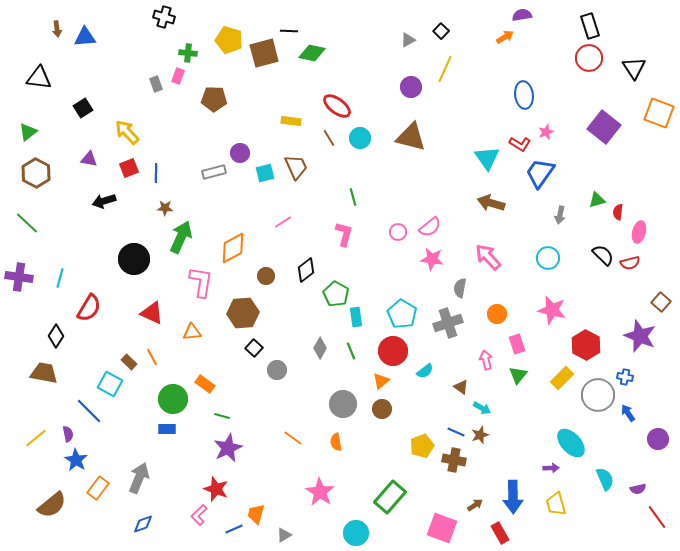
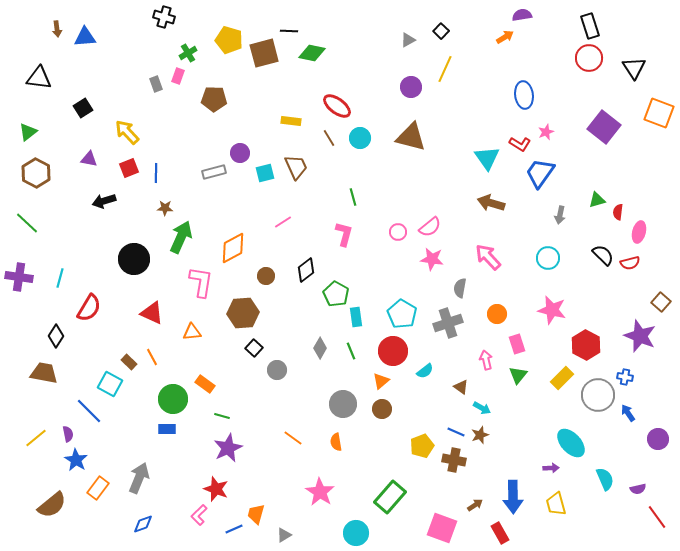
green cross at (188, 53): rotated 36 degrees counterclockwise
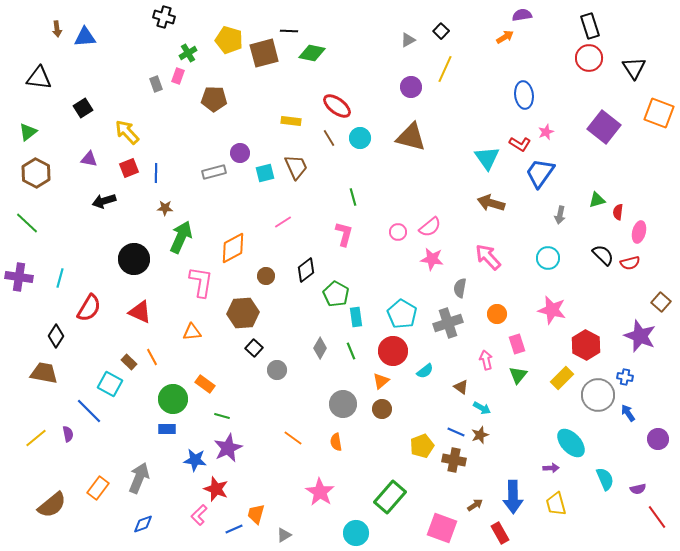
red triangle at (152, 313): moved 12 px left, 1 px up
blue star at (76, 460): moved 119 px right; rotated 25 degrees counterclockwise
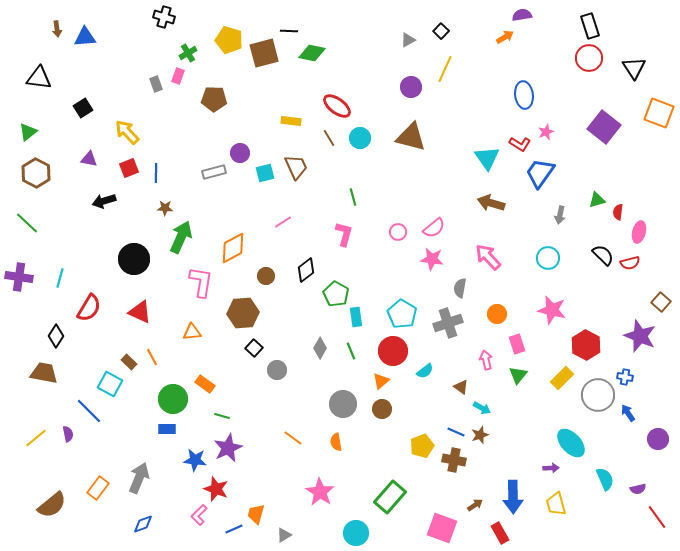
pink semicircle at (430, 227): moved 4 px right, 1 px down
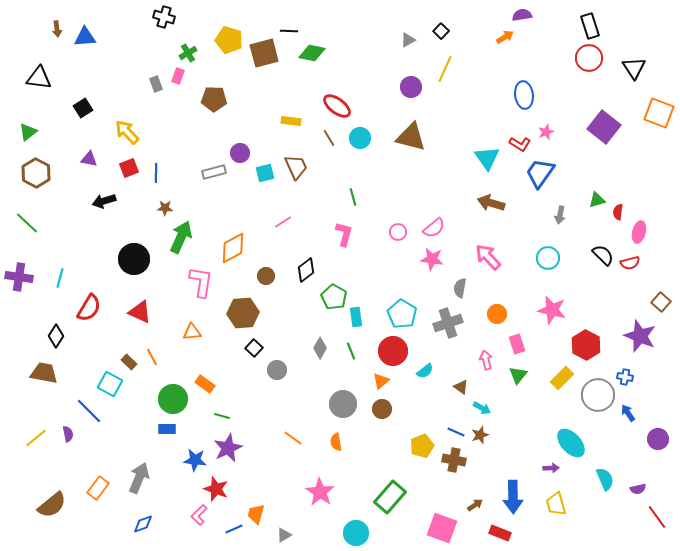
green pentagon at (336, 294): moved 2 px left, 3 px down
red rectangle at (500, 533): rotated 40 degrees counterclockwise
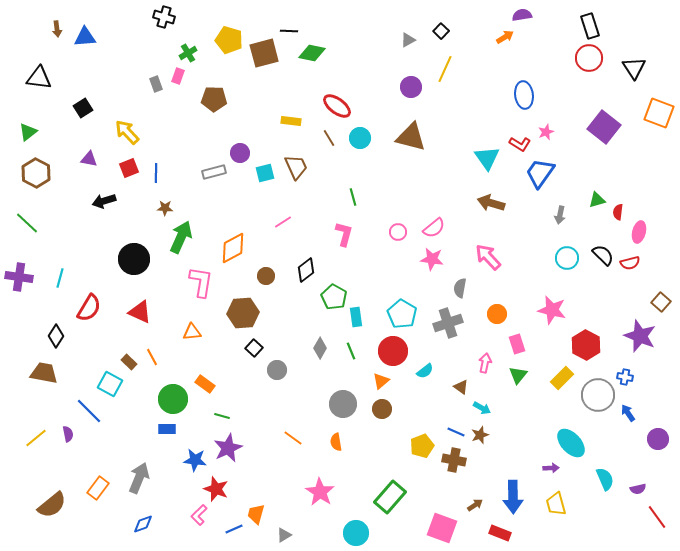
cyan circle at (548, 258): moved 19 px right
pink arrow at (486, 360): moved 1 px left, 3 px down; rotated 24 degrees clockwise
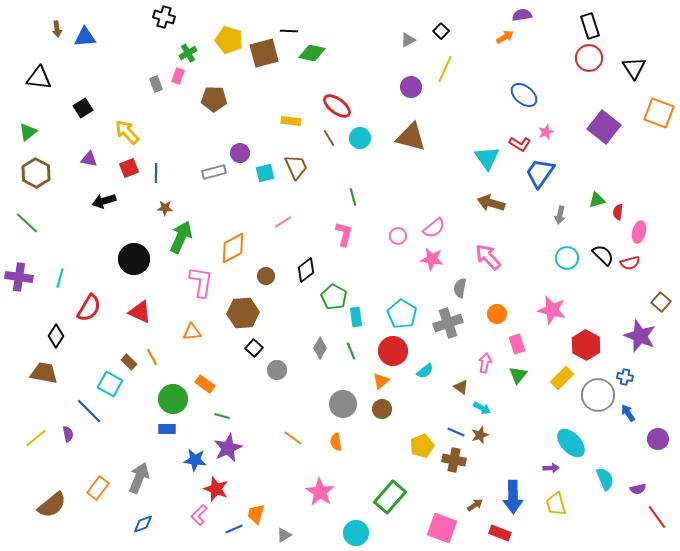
blue ellipse at (524, 95): rotated 44 degrees counterclockwise
pink circle at (398, 232): moved 4 px down
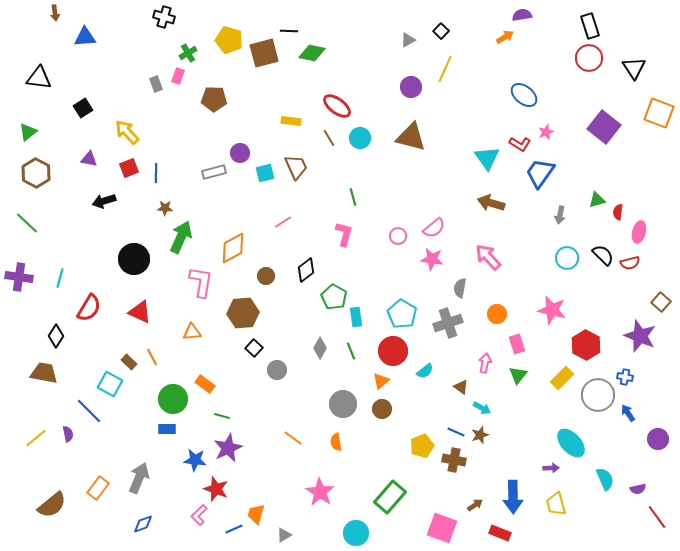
brown arrow at (57, 29): moved 2 px left, 16 px up
